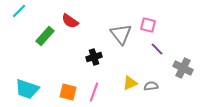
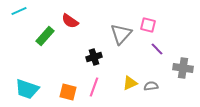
cyan line: rotated 21 degrees clockwise
gray triangle: rotated 20 degrees clockwise
gray cross: rotated 18 degrees counterclockwise
pink line: moved 5 px up
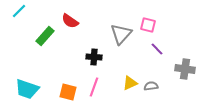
cyan line: rotated 21 degrees counterclockwise
black cross: rotated 21 degrees clockwise
gray cross: moved 2 px right, 1 px down
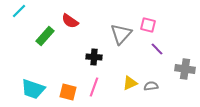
cyan trapezoid: moved 6 px right
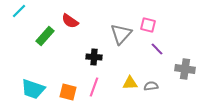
yellow triangle: rotated 21 degrees clockwise
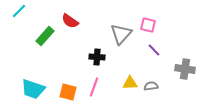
purple line: moved 3 px left, 1 px down
black cross: moved 3 px right
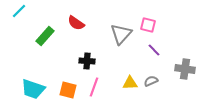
red semicircle: moved 6 px right, 2 px down
black cross: moved 10 px left, 4 px down
gray semicircle: moved 5 px up; rotated 16 degrees counterclockwise
orange square: moved 2 px up
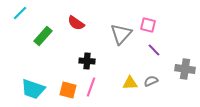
cyan line: moved 1 px right, 2 px down
green rectangle: moved 2 px left
pink line: moved 3 px left
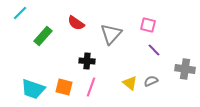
gray triangle: moved 10 px left
yellow triangle: rotated 42 degrees clockwise
orange square: moved 4 px left, 3 px up
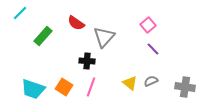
pink square: rotated 35 degrees clockwise
gray triangle: moved 7 px left, 3 px down
purple line: moved 1 px left, 1 px up
gray cross: moved 18 px down
orange square: rotated 18 degrees clockwise
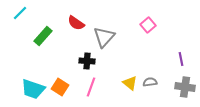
purple line: moved 28 px right, 10 px down; rotated 32 degrees clockwise
gray semicircle: moved 1 px left, 1 px down; rotated 16 degrees clockwise
orange square: moved 4 px left
